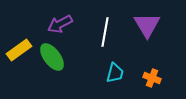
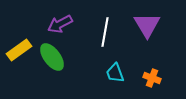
cyan trapezoid: rotated 145 degrees clockwise
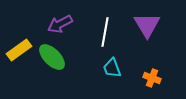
green ellipse: rotated 8 degrees counterclockwise
cyan trapezoid: moved 3 px left, 5 px up
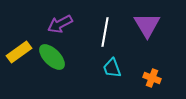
yellow rectangle: moved 2 px down
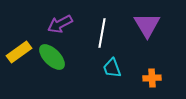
white line: moved 3 px left, 1 px down
orange cross: rotated 24 degrees counterclockwise
